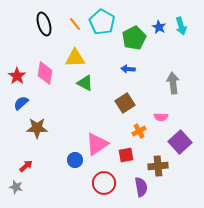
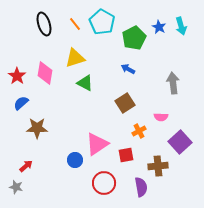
yellow triangle: rotated 15 degrees counterclockwise
blue arrow: rotated 24 degrees clockwise
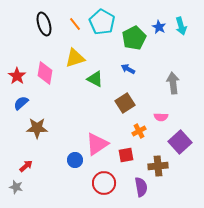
green triangle: moved 10 px right, 4 px up
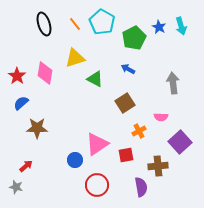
red circle: moved 7 px left, 2 px down
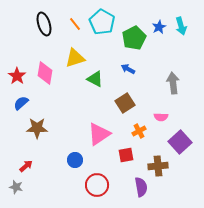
blue star: rotated 16 degrees clockwise
pink triangle: moved 2 px right, 10 px up
